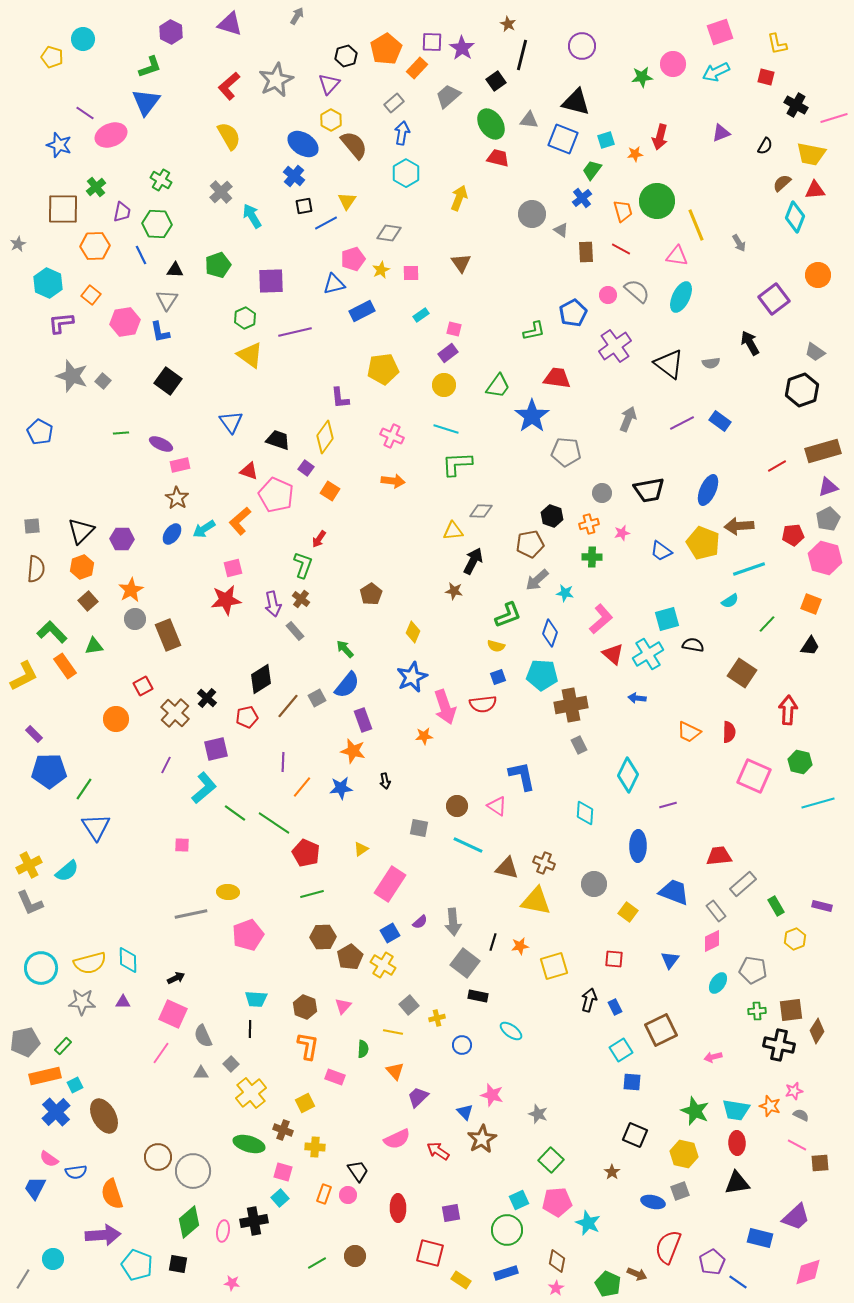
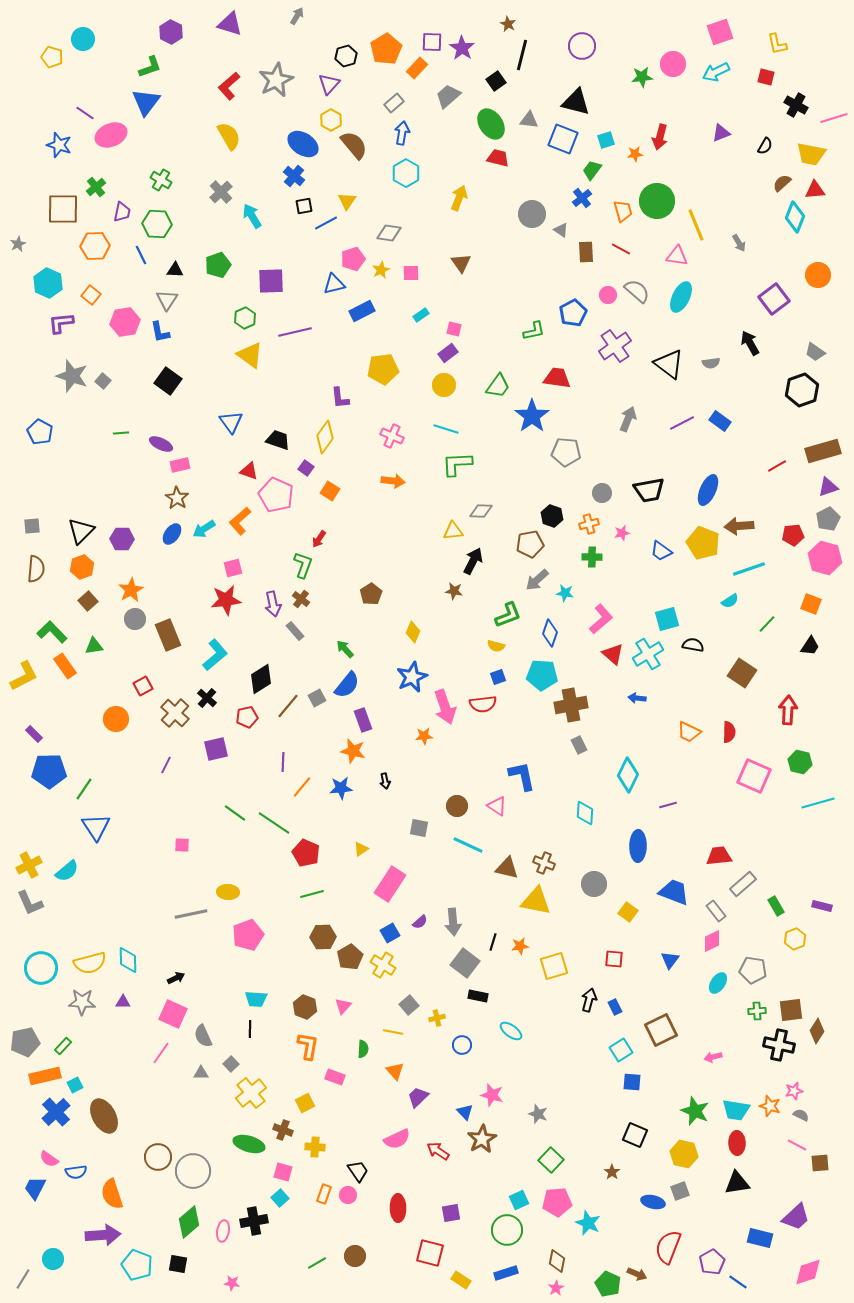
cyan L-shape at (204, 788): moved 11 px right, 133 px up
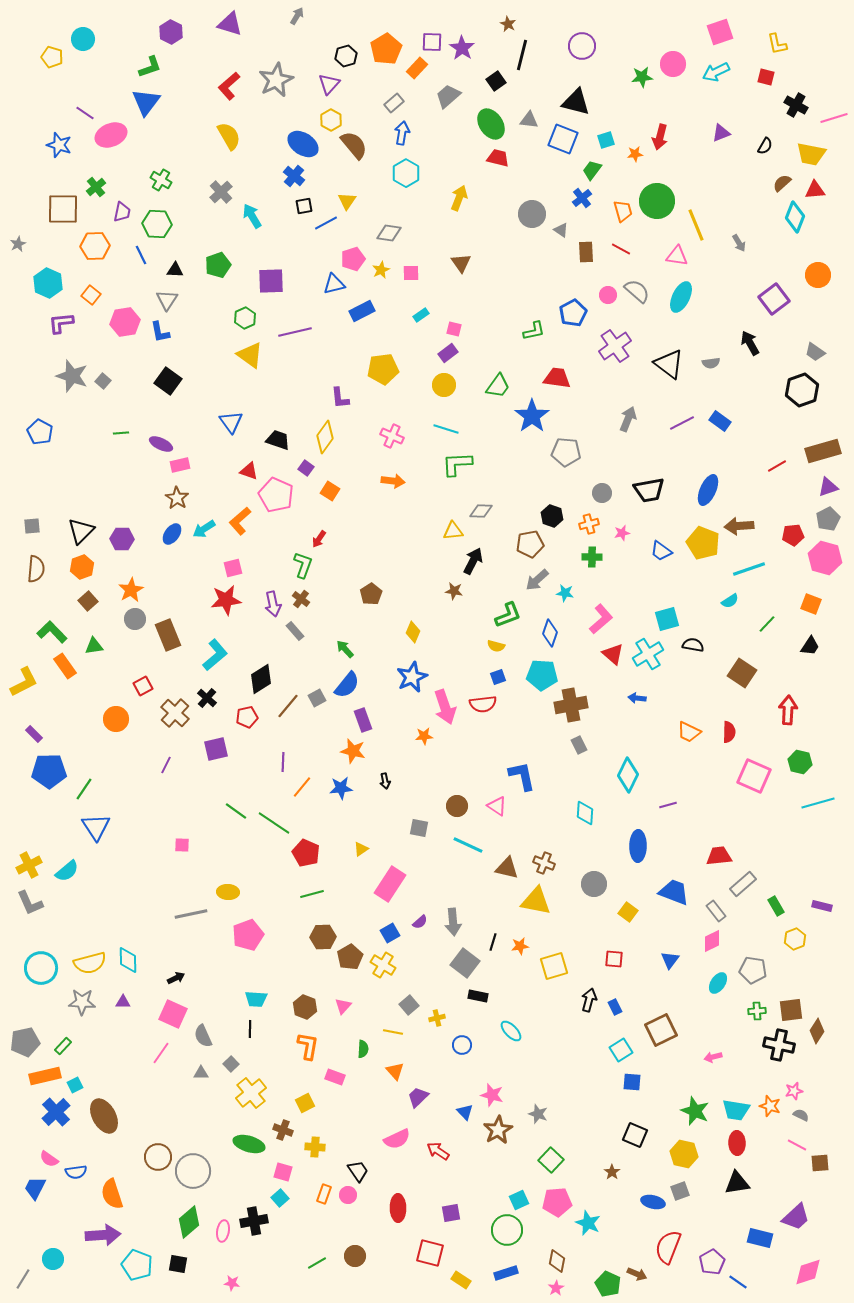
yellow L-shape at (24, 676): moved 6 px down
green line at (235, 813): moved 1 px right, 2 px up
cyan ellipse at (511, 1031): rotated 10 degrees clockwise
brown star at (482, 1139): moved 16 px right, 9 px up
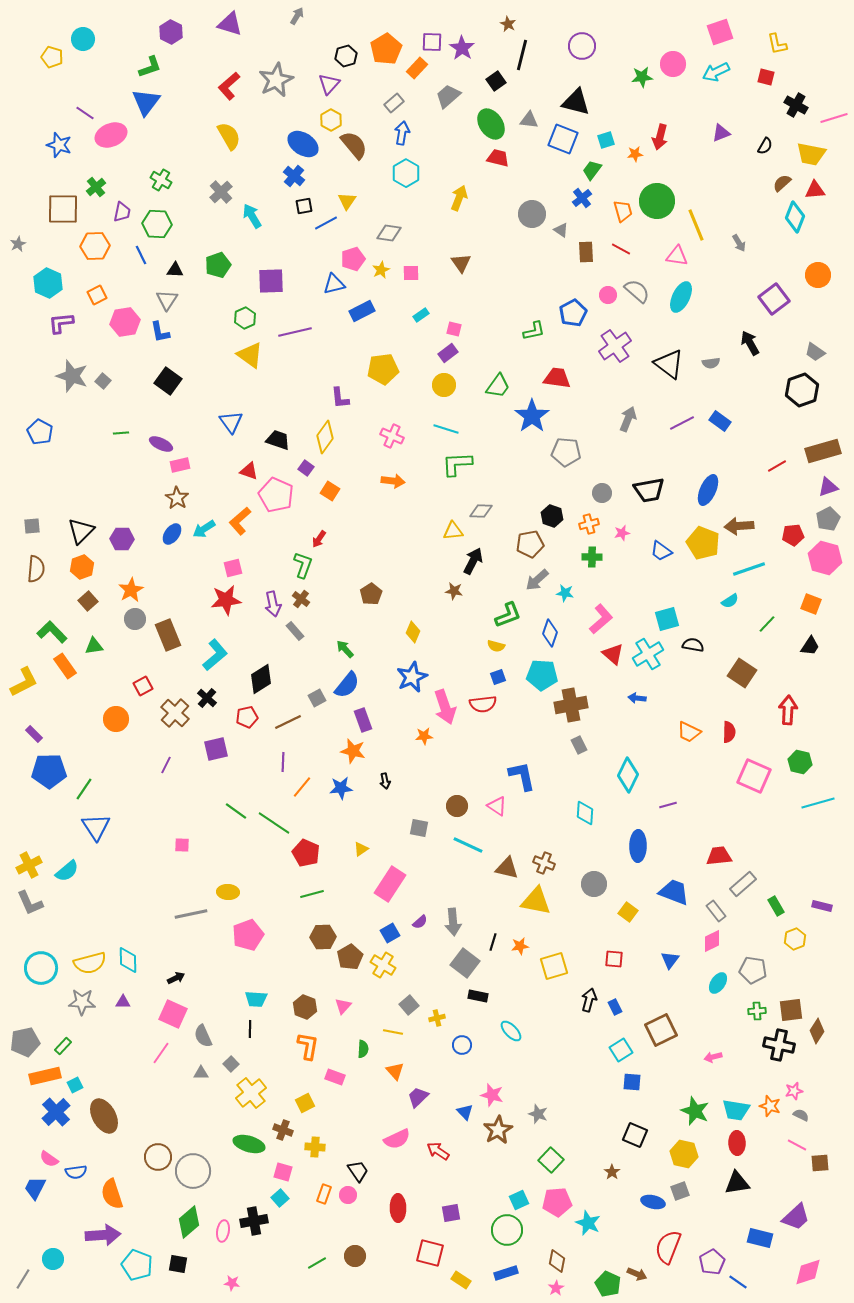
orange square at (91, 295): moved 6 px right; rotated 24 degrees clockwise
brown line at (288, 706): moved 16 px down; rotated 24 degrees clockwise
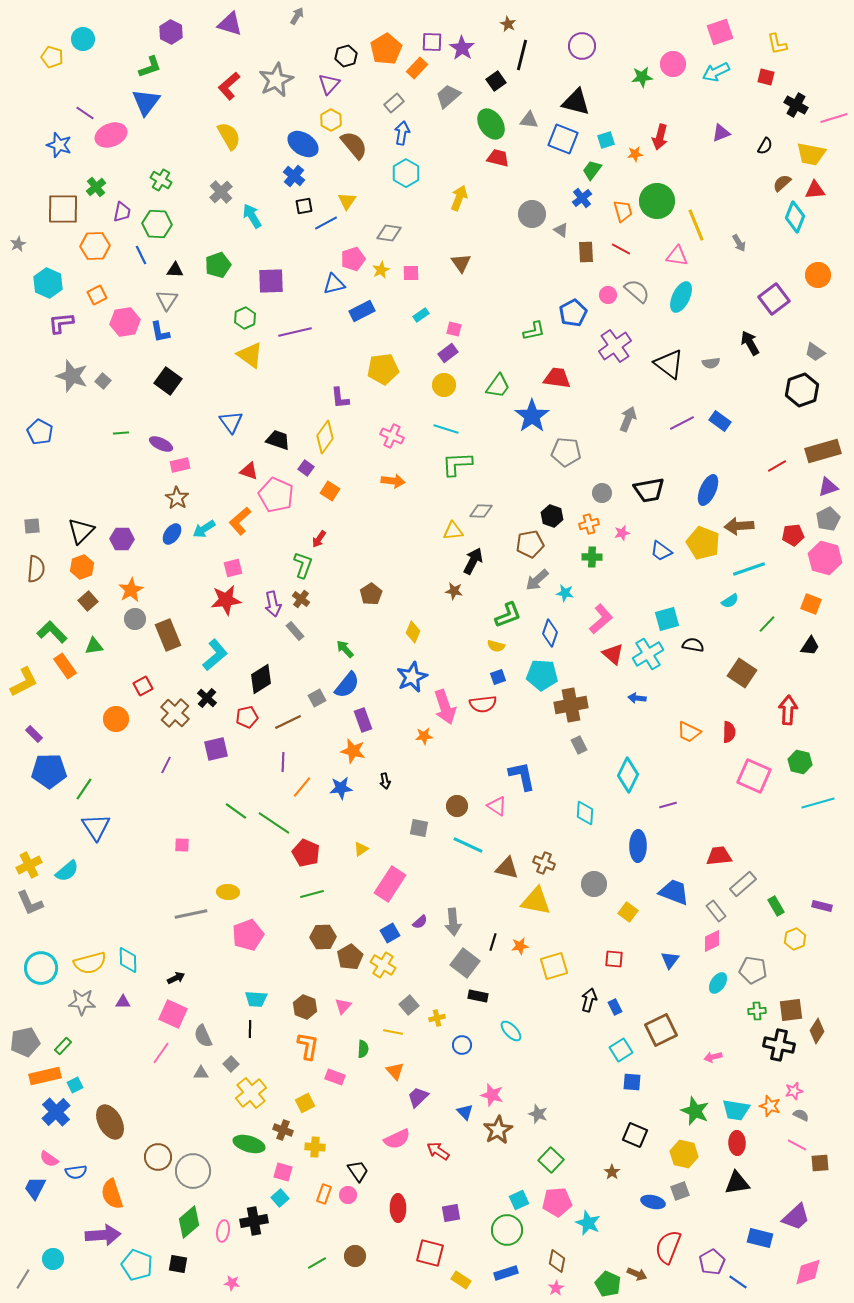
brown ellipse at (104, 1116): moved 6 px right, 6 px down
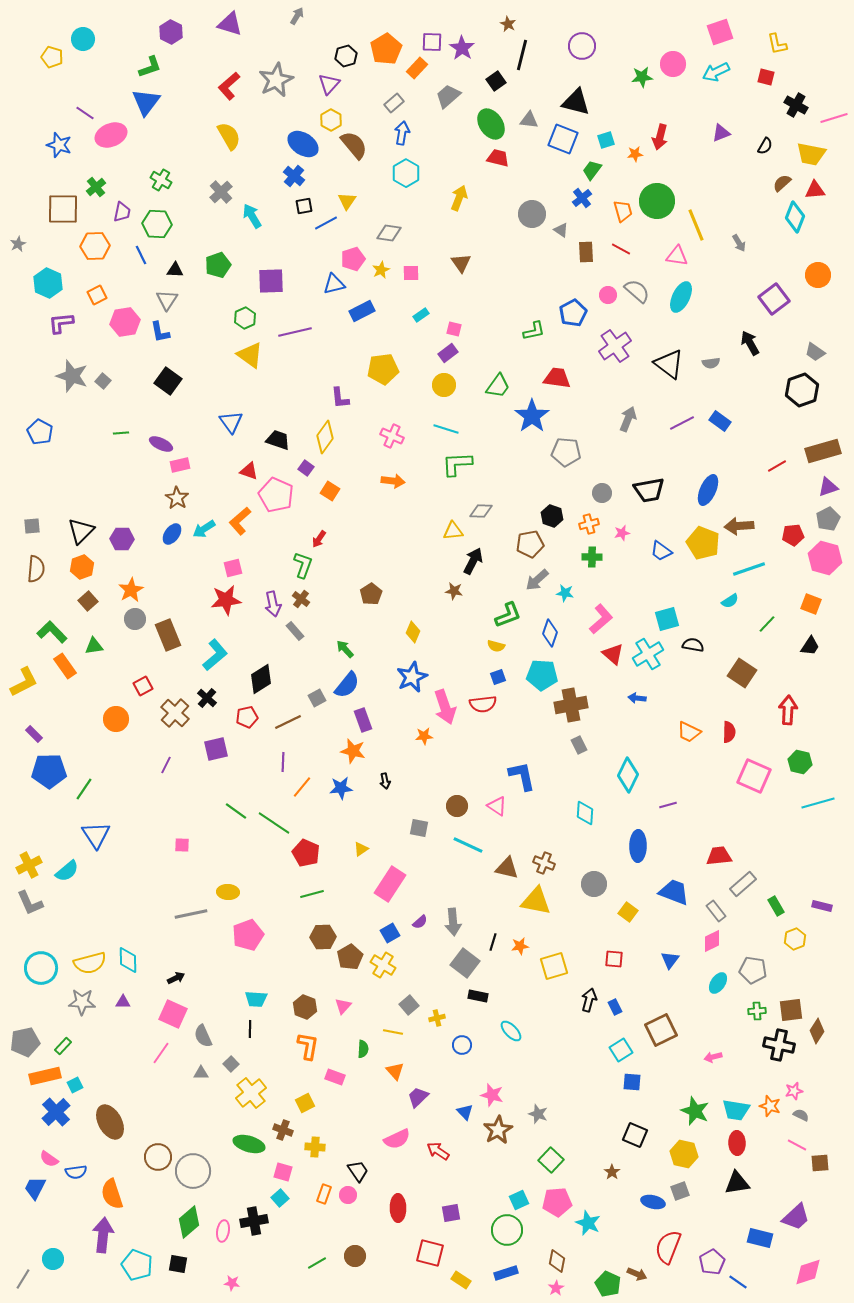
blue triangle at (96, 827): moved 8 px down
purple arrow at (103, 1235): rotated 80 degrees counterclockwise
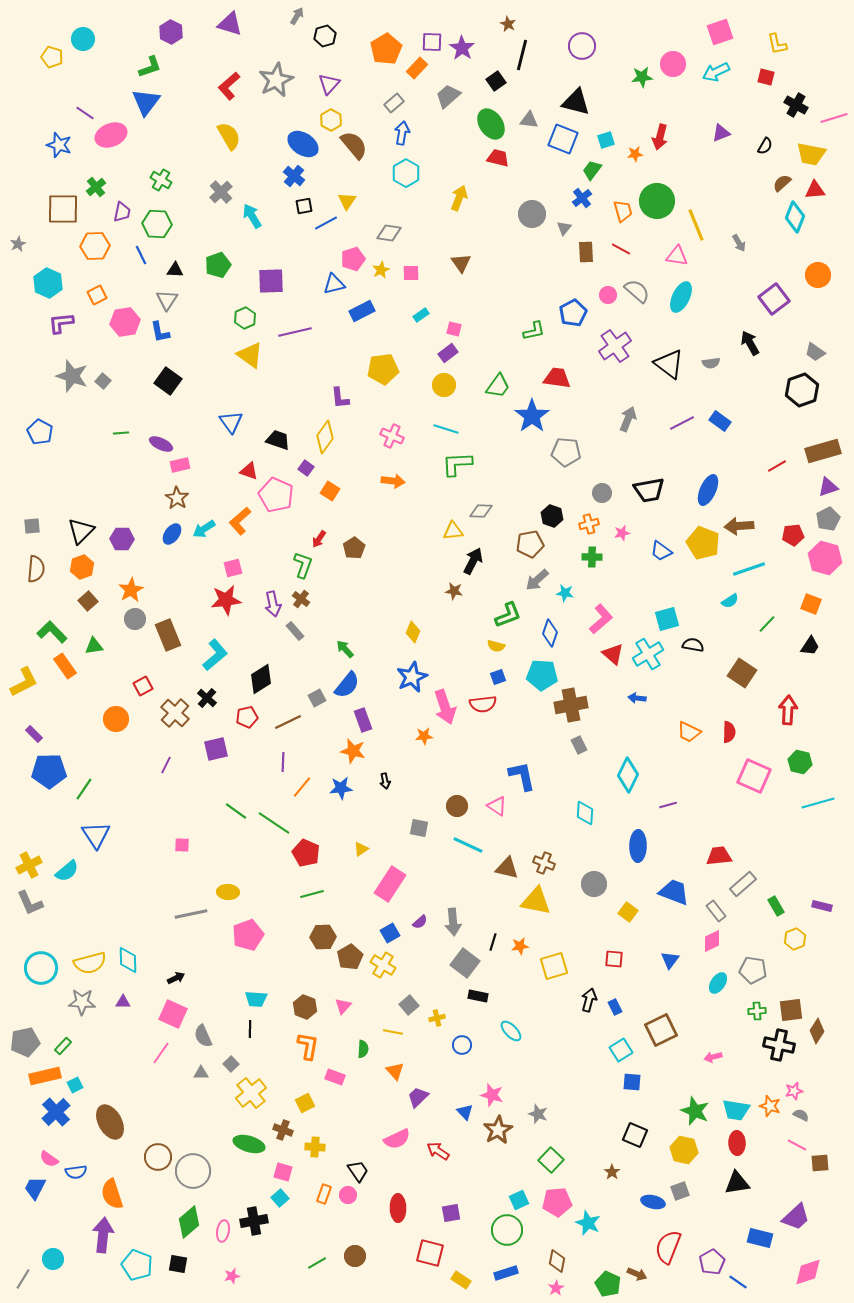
black hexagon at (346, 56): moved 21 px left, 20 px up
gray triangle at (561, 230): moved 3 px right, 2 px up; rotated 35 degrees clockwise
brown pentagon at (371, 594): moved 17 px left, 46 px up
yellow hexagon at (684, 1154): moved 4 px up
pink star at (232, 1283): moved 7 px up; rotated 21 degrees counterclockwise
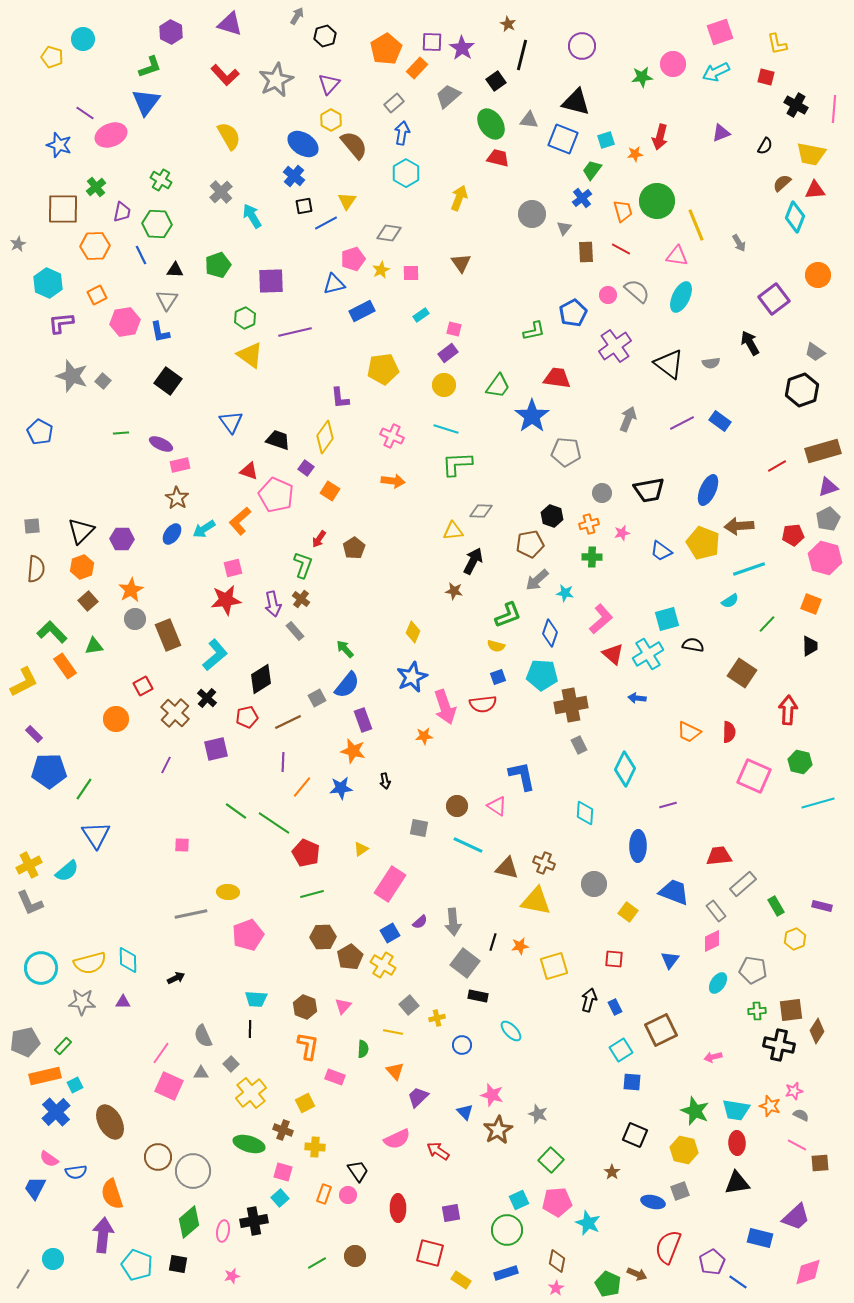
red L-shape at (229, 86): moved 4 px left, 11 px up; rotated 92 degrees counterclockwise
pink line at (834, 118): moved 9 px up; rotated 68 degrees counterclockwise
black trapezoid at (810, 646): rotated 35 degrees counterclockwise
cyan diamond at (628, 775): moved 3 px left, 6 px up
pink square at (173, 1014): moved 4 px left, 72 px down
